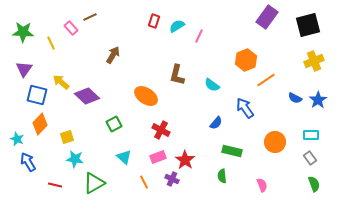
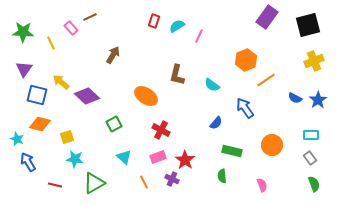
orange diamond at (40, 124): rotated 60 degrees clockwise
orange circle at (275, 142): moved 3 px left, 3 px down
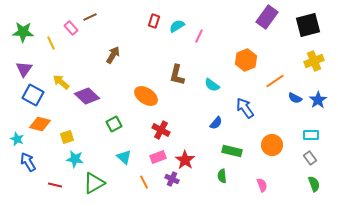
orange line at (266, 80): moved 9 px right, 1 px down
blue square at (37, 95): moved 4 px left; rotated 15 degrees clockwise
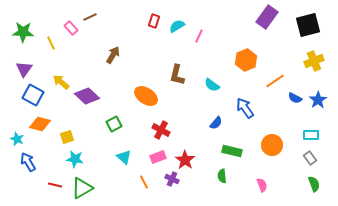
green triangle at (94, 183): moved 12 px left, 5 px down
